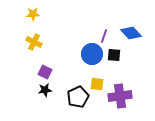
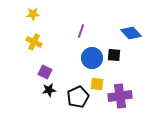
purple line: moved 23 px left, 5 px up
blue circle: moved 4 px down
black star: moved 4 px right
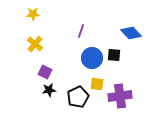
yellow cross: moved 1 px right, 2 px down; rotated 14 degrees clockwise
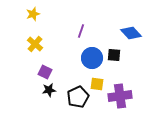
yellow star: rotated 16 degrees counterclockwise
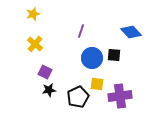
blue diamond: moved 1 px up
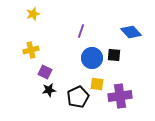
yellow cross: moved 4 px left, 6 px down; rotated 35 degrees clockwise
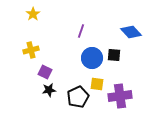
yellow star: rotated 16 degrees counterclockwise
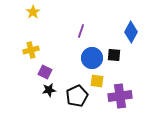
yellow star: moved 2 px up
blue diamond: rotated 70 degrees clockwise
yellow square: moved 3 px up
black pentagon: moved 1 px left, 1 px up
